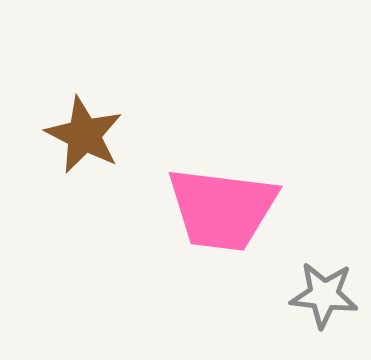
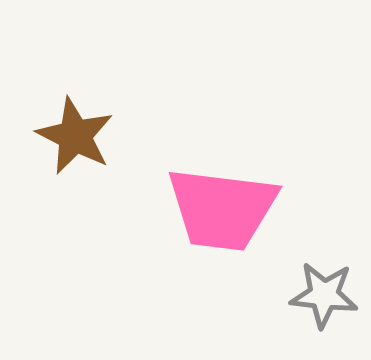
brown star: moved 9 px left, 1 px down
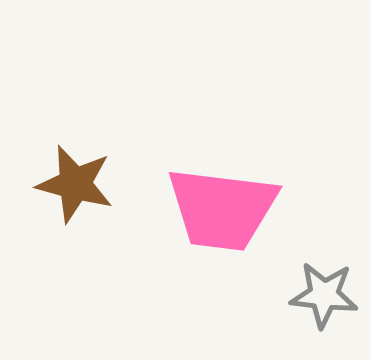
brown star: moved 48 px down; rotated 12 degrees counterclockwise
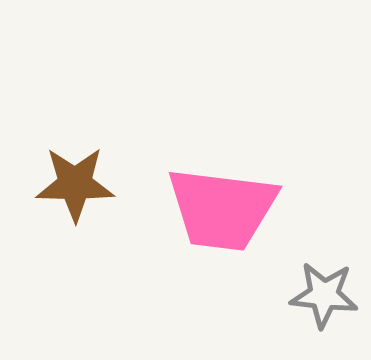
brown star: rotated 14 degrees counterclockwise
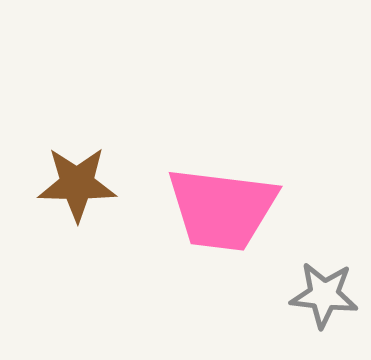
brown star: moved 2 px right
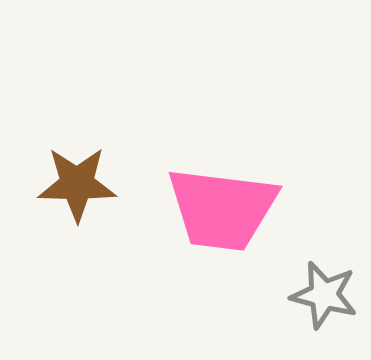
gray star: rotated 8 degrees clockwise
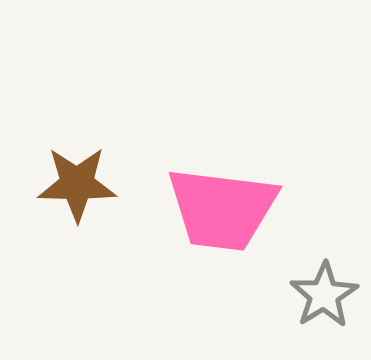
gray star: rotated 26 degrees clockwise
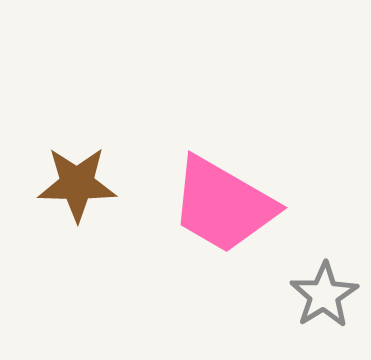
pink trapezoid: moved 1 px right, 4 px up; rotated 23 degrees clockwise
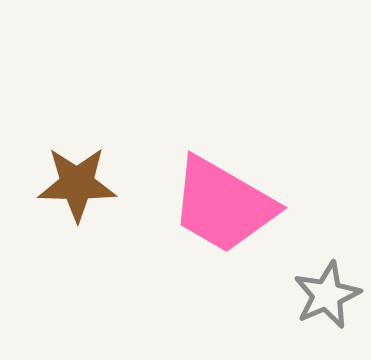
gray star: moved 3 px right; rotated 8 degrees clockwise
